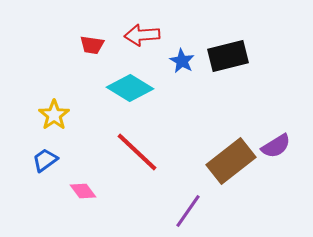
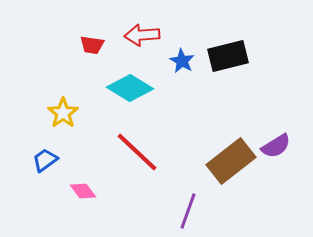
yellow star: moved 9 px right, 2 px up
purple line: rotated 15 degrees counterclockwise
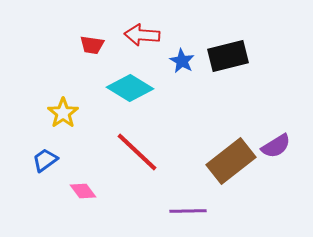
red arrow: rotated 8 degrees clockwise
purple line: rotated 69 degrees clockwise
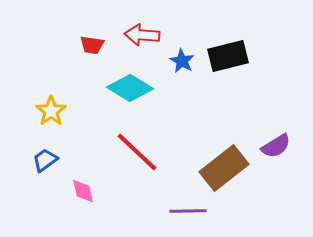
yellow star: moved 12 px left, 2 px up
brown rectangle: moved 7 px left, 7 px down
pink diamond: rotated 24 degrees clockwise
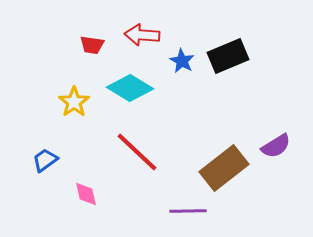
black rectangle: rotated 9 degrees counterclockwise
yellow star: moved 23 px right, 9 px up
pink diamond: moved 3 px right, 3 px down
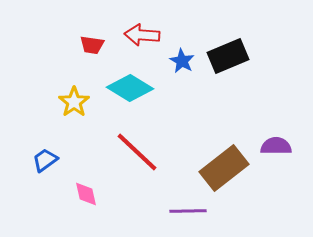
purple semicircle: rotated 148 degrees counterclockwise
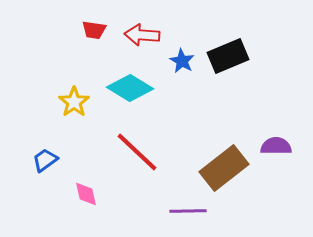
red trapezoid: moved 2 px right, 15 px up
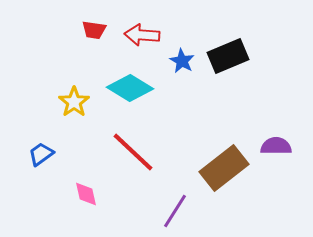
red line: moved 4 px left
blue trapezoid: moved 4 px left, 6 px up
purple line: moved 13 px left; rotated 57 degrees counterclockwise
